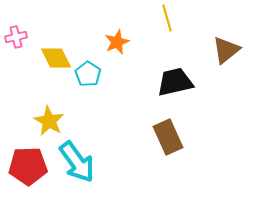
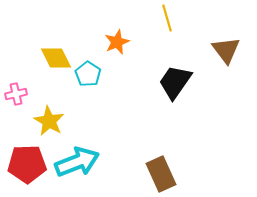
pink cross: moved 57 px down
brown triangle: rotated 28 degrees counterclockwise
black trapezoid: rotated 42 degrees counterclockwise
brown rectangle: moved 7 px left, 37 px down
cyan arrow: rotated 75 degrees counterclockwise
red pentagon: moved 1 px left, 2 px up
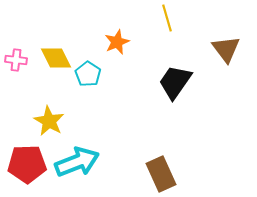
brown triangle: moved 1 px up
pink cross: moved 34 px up; rotated 20 degrees clockwise
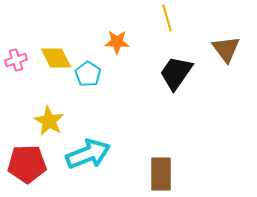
orange star: rotated 25 degrees clockwise
pink cross: rotated 25 degrees counterclockwise
black trapezoid: moved 1 px right, 9 px up
cyan arrow: moved 11 px right, 8 px up
brown rectangle: rotated 24 degrees clockwise
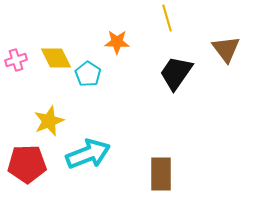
yellow star: rotated 20 degrees clockwise
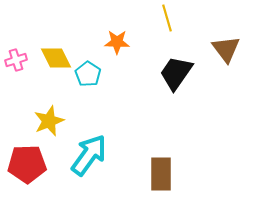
cyan arrow: moved 1 px right, 1 px down; rotated 33 degrees counterclockwise
